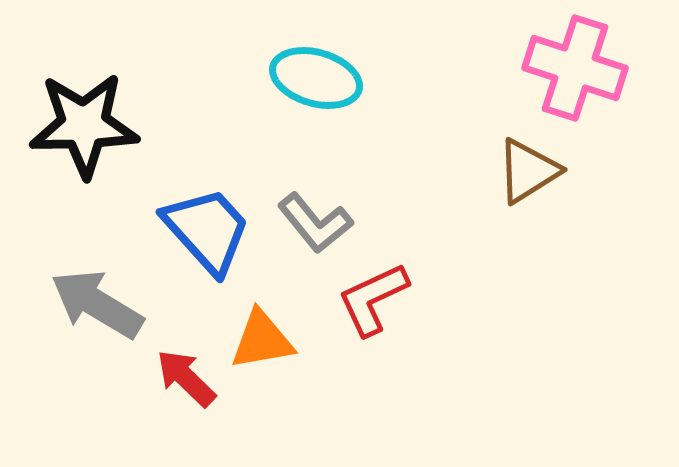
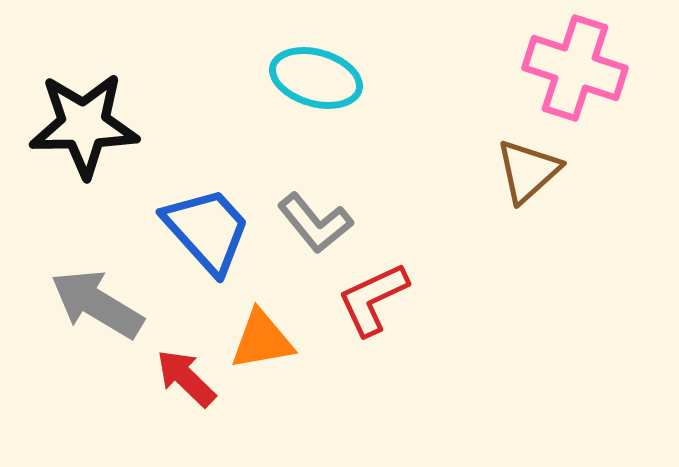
brown triangle: rotated 10 degrees counterclockwise
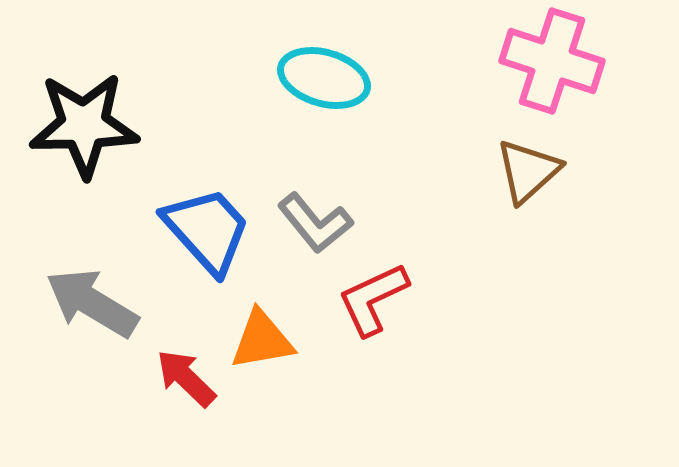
pink cross: moved 23 px left, 7 px up
cyan ellipse: moved 8 px right
gray arrow: moved 5 px left, 1 px up
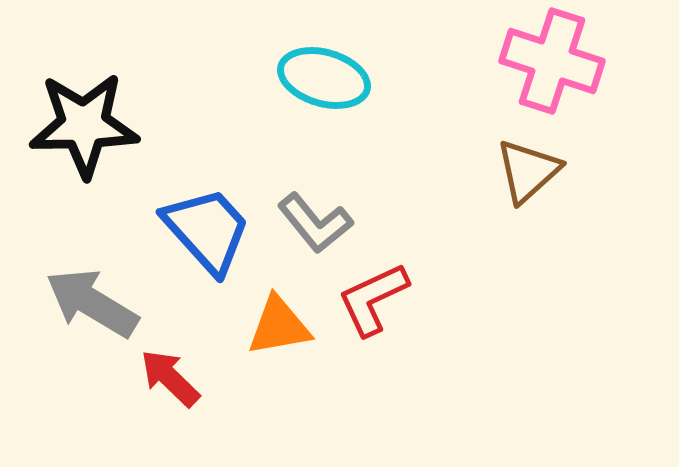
orange triangle: moved 17 px right, 14 px up
red arrow: moved 16 px left
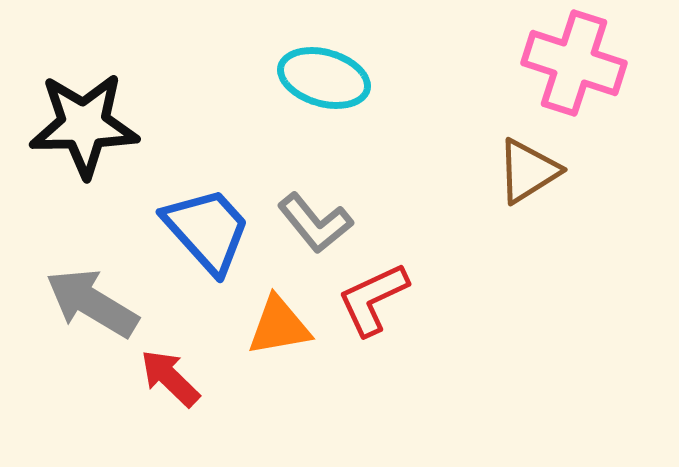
pink cross: moved 22 px right, 2 px down
brown triangle: rotated 10 degrees clockwise
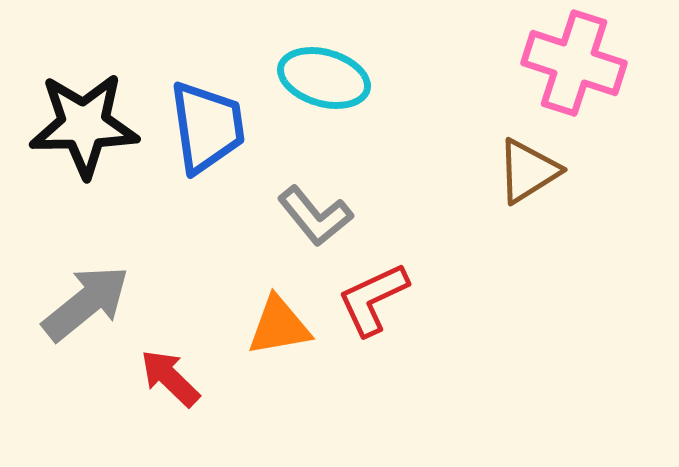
gray L-shape: moved 7 px up
blue trapezoid: moved 103 px up; rotated 34 degrees clockwise
gray arrow: moved 6 px left; rotated 110 degrees clockwise
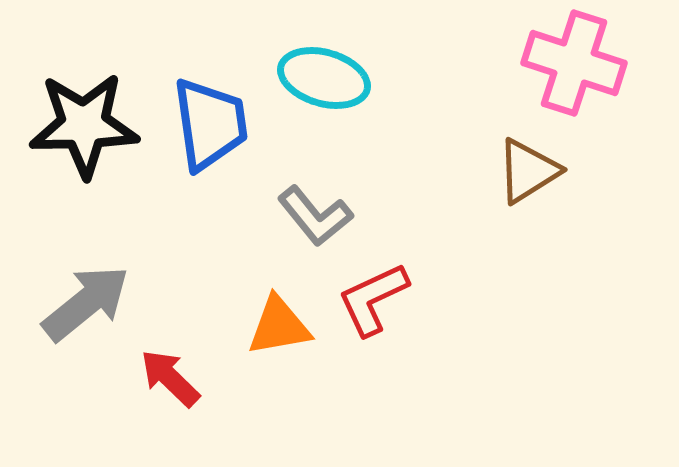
blue trapezoid: moved 3 px right, 3 px up
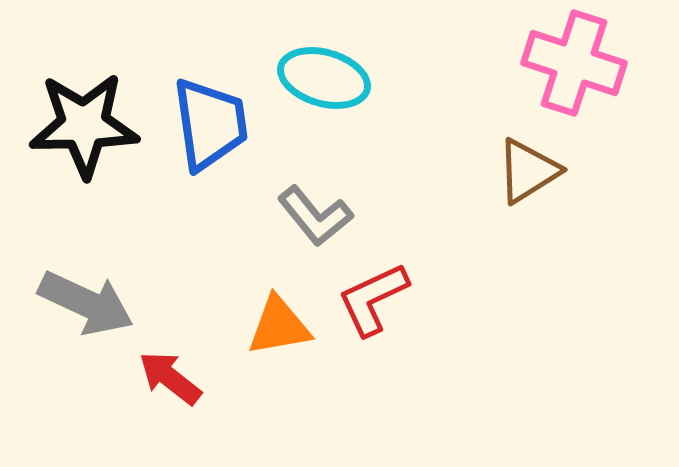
gray arrow: rotated 64 degrees clockwise
red arrow: rotated 6 degrees counterclockwise
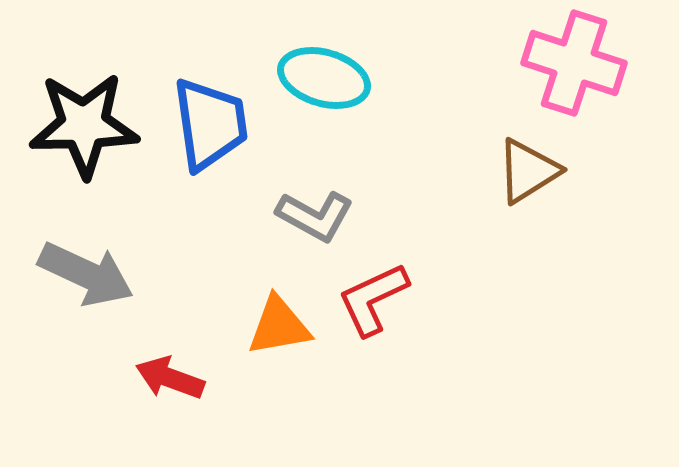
gray L-shape: rotated 22 degrees counterclockwise
gray arrow: moved 29 px up
red arrow: rotated 18 degrees counterclockwise
